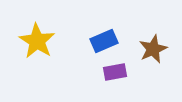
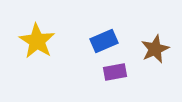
brown star: moved 2 px right
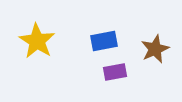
blue rectangle: rotated 12 degrees clockwise
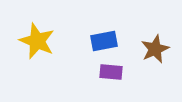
yellow star: rotated 9 degrees counterclockwise
purple rectangle: moved 4 px left; rotated 15 degrees clockwise
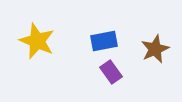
purple rectangle: rotated 50 degrees clockwise
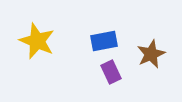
brown star: moved 4 px left, 5 px down
purple rectangle: rotated 10 degrees clockwise
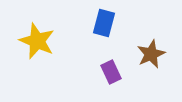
blue rectangle: moved 18 px up; rotated 64 degrees counterclockwise
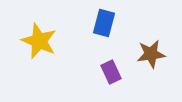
yellow star: moved 2 px right
brown star: rotated 16 degrees clockwise
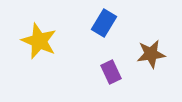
blue rectangle: rotated 16 degrees clockwise
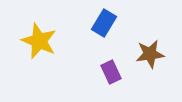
brown star: moved 1 px left
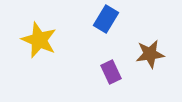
blue rectangle: moved 2 px right, 4 px up
yellow star: moved 1 px up
